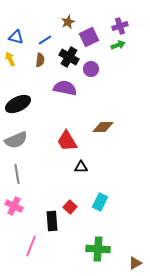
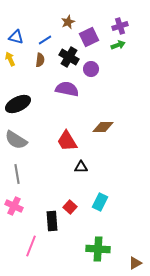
purple semicircle: moved 2 px right, 1 px down
gray semicircle: rotated 55 degrees clockwise
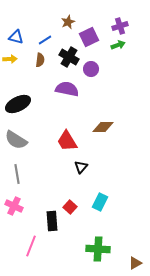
yellow arrow: rotated 112 degrees clockwise
black triangle: rotated 48 degrees counterclockwise
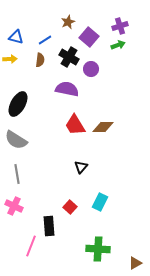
purple square: rotated 24 degrees counterclockwise
black ellipse: rotated 35 degrees counterclockwise
red trapezoid: moved 8 px right, 16 px up
black rectangle: moved 3 px left, 5 px down
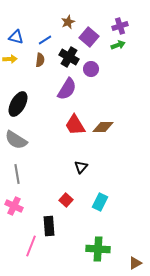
purple semicircle: rotated 110 degrees clockwise
red square: moved 4 px left, 7 px up
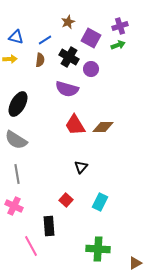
purple square: moved 2 px right, 1 px down; rotated 12 degrees counterclockwise
purple semicircle: rotated 75 degrees clockwise
pink line: rotated 50 degrees counterclockwise
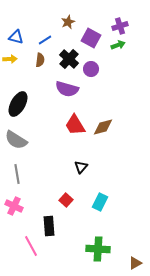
black cross: moved 2 px down; rotated 12 degrees clockwise
brown diamond: rotated 15 degrees counterclockwise
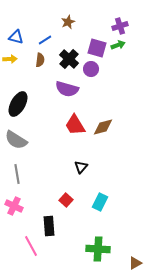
purple square: moved 6 px right, 10 px down; rotated 12 degrees counterclockwise
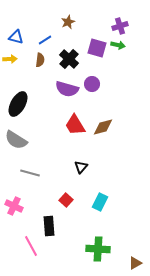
green arrow: rotated 32 degrees clockwise
purple circle: moved 1 px right, 15 px down
gray line: moved 13 px right, 1 px up; rotated 66 degrees counterclockwise
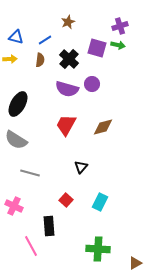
red trapezoid: moved 9 px left; rotated 60 degrees clockwise
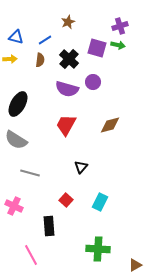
purple circle: moved 1 px right, 2 px up
brown diamond: moved 7 px right, 2 px up
pink line: moved 9 px down
brown triangle: moved 2 px down
